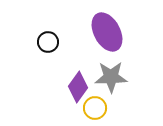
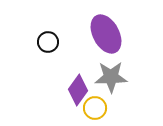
purple ellipse: moved 1 px left, 2 px down
purple diamond: moved 3 px down
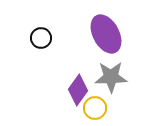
black circle: moved 7 px left, 4 px up
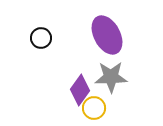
purple ellipse: moved 1 px right, 1 px down
purple diamond: moved 2 px right
yellow circle: moved 1 px left
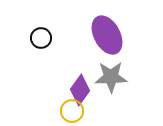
yellow circle: moved 22 px left, 3 px down
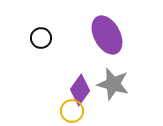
gray star: moved 2 px right, 7 px down; rotated 16 degrees clockwise
